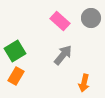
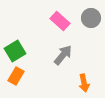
orange arrow: rotated 24 degrees counterclockwise
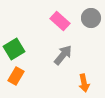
green square: moved 1 px left, 2 px up
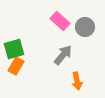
gray circle: moved 6 px left, 9 px down
green square: rotated 15 degrees clockwise
orange rectangle: moved 10 px up
orange arrow: moved 7 px left, 2 px up
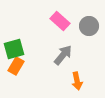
gray circle: moved 4 px right, 1 px up
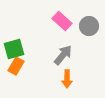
pink rectangle: moved 2 px right
orange arrow: moved 10 px left, 2 px up; rotated 12 degrees clockwise
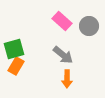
gray arrow: rotated 90 degrees clockwise
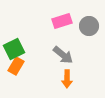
pink rectangle: rotated 60 degrees counterclockwise
green square: rotated 10 degrees counterclockwise
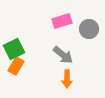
gray circle: moved 3 px down
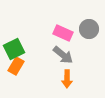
pink rectangle: moved 1 px right, 12 px down; rotated 42 degrees clockwise
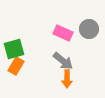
green square: rotated 10 degrees clockwise
gray arrow: moved 6 px down
